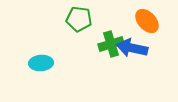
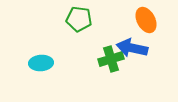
orange ellipse: moved 1 px left, 1 px up; rotated 15 degrees clockwise
green cross: moved 15 px down
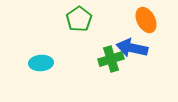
green pentagon: rotated 30 degrees clockwise
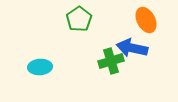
green cross: moved 2 px down
cyan ellipse: moved 1 px left, 4 px down
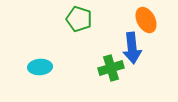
green pentagon: rotated 20 degrees counterclockwise
blue arrow: rotated 108 degrees counterclockwise
green cross: moved 7 px down
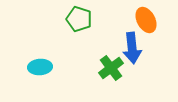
green cross: rotated 20 degrees counterclockwise
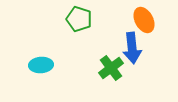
orange ellipse: moved 2 px left
cyan ellipse: moved 1 px right, 2 px up
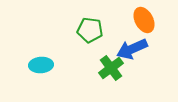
green pentagon: moved 11 px right, 11 px down; rotated 10 degrees counterclockwise
blue arrow: moved 1 px down; rotated 72 degrees clockwise
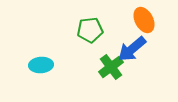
green pentagon: rotated 15 degrees counterclockwise
blue arrow: rotated 16 degrees counterclockwise
green cross: moved 1 px up
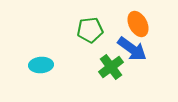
orange ellipse: moved 6 px left, 4 px down
blue arrow: rotated 104 degrees counterclockwise
